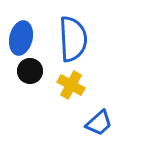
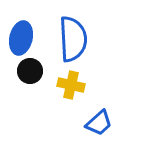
yellow cross: rotated 16 degrees counterclockwise
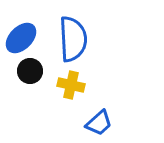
blue ellipse: rotated 32 degrees clockwise
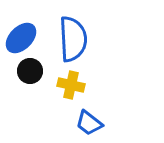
blue trapezoid: moved 10 px left; rotated 80 degrees clockwise
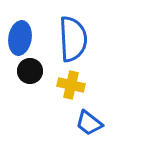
blue ellipse: moved 1 px left; rotated 36 degrees counterclockwise
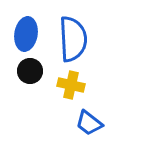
blue ellipse: moved 6 px right, 4 px up
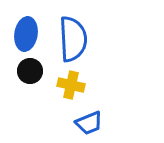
blue trapezoid: rotated 60 degrees counterclockwise
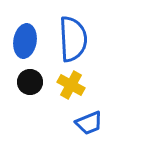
blue ellipse: moved 1 px left, 7 px down
black circle: moved 11 px down
yellow cross: rotated 16 degrees clockwise
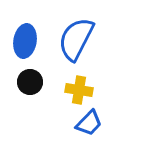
blue semicircle: moved 3 px right; rotated 150 degrees counterclockwise
yellow cross: moved 8 px right, 5 px down; rotated 20 degrees counterclockwise
blue trapezoid: rotated 24 degrees counterclockwise
